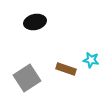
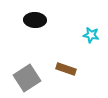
black ellipse: moved 2 px up; rotated 15 degrees clockwise
cyan star: moved 25 px up
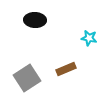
cyan star: moved 2 px left, 3 px down
brown rectangle: rotated 42 degrees counterclockwise
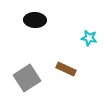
brown rectangle: rotated 48 degrees clockwise
